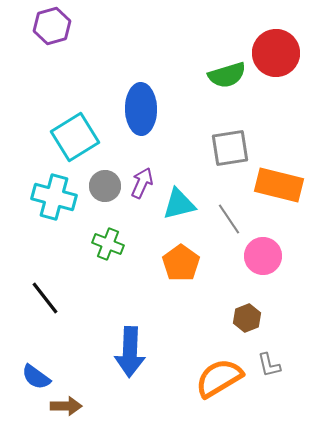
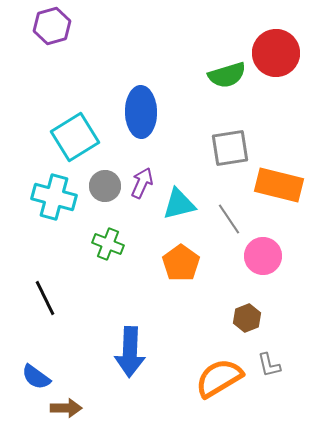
blue ellipse: moved 3 px down
black line: rotated 12 degrees clockwise
brown arrow: moved 2 px down
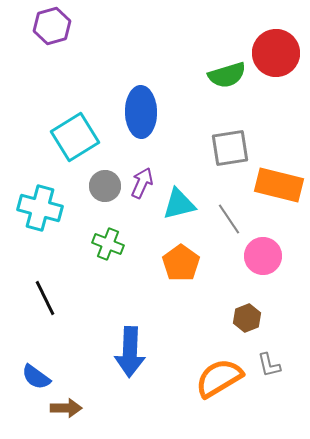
cyan cross: moved 14 px left, 11 px down
